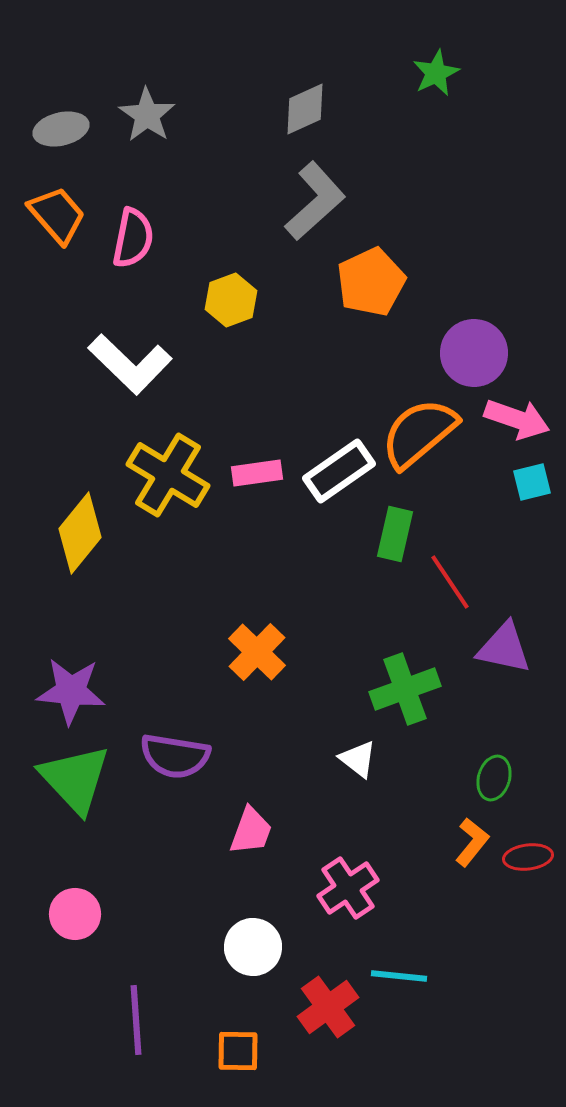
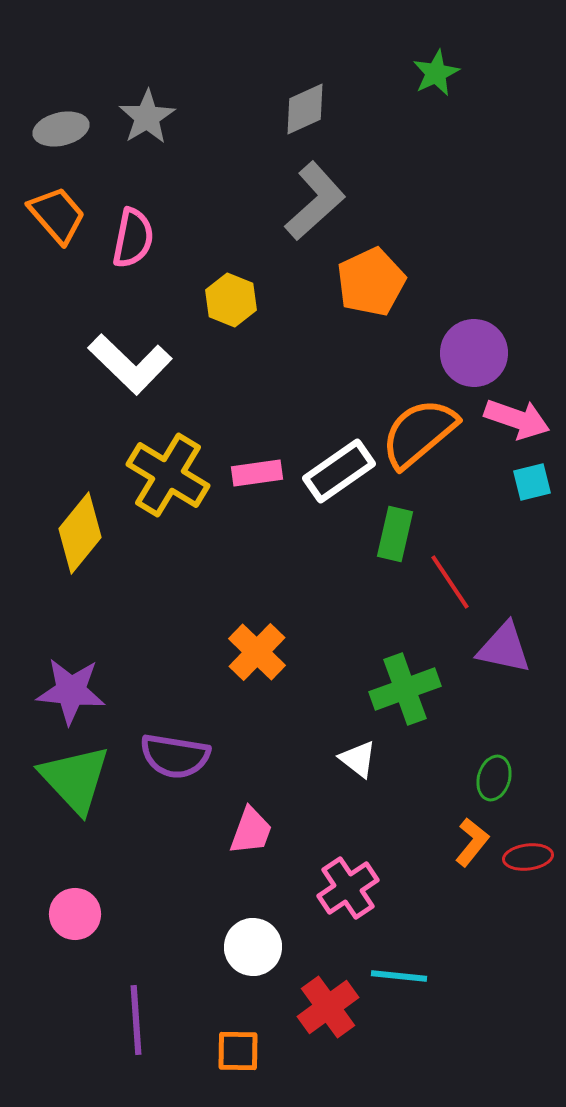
gray star: moved 2 px down; rotated 6 degrees clockwise
yellow hexagon: rotated 18 degrees counterclockwise
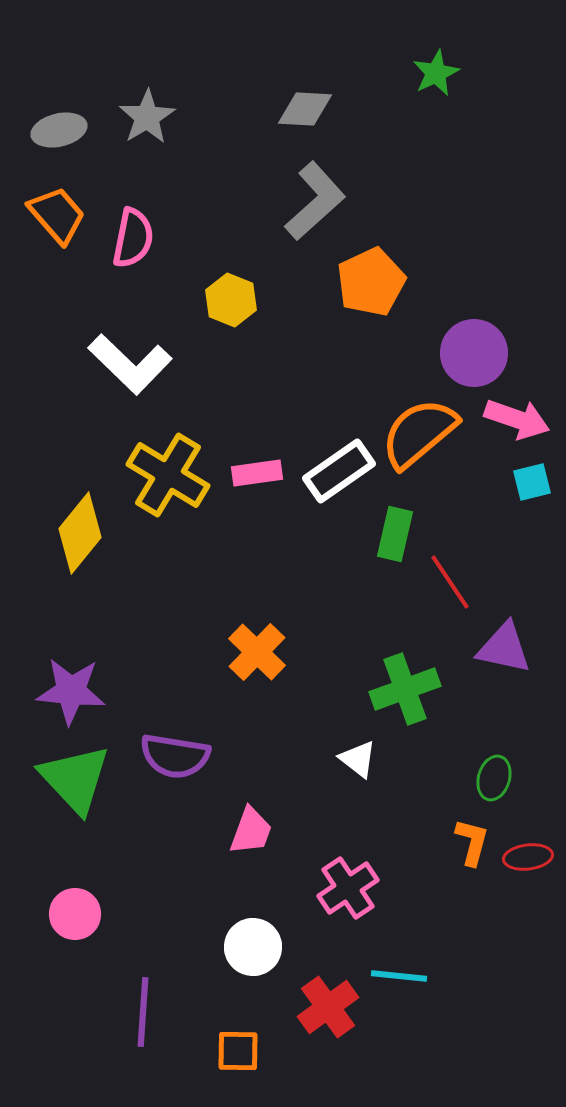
gray diamond: rotated 28 degrees clockwise
gray ellipse: moved 2 px left, 1 px down
orange L-shape: rotated 24 degrees counterclockwise
purple line: moved 7 px right, 8 px up; rotated 8 degrees clockwise
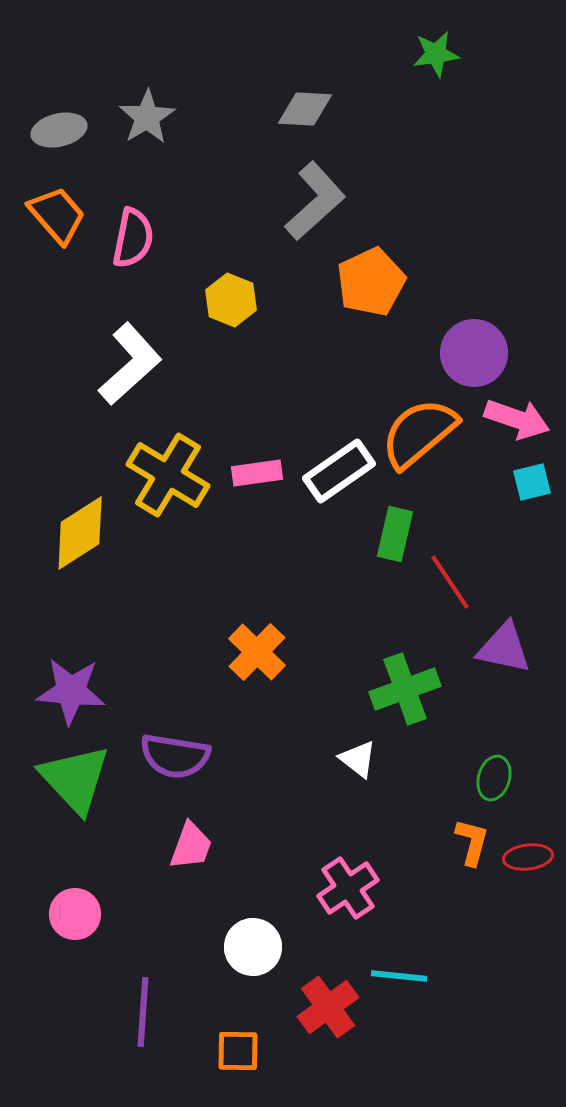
green star: moved 19 px up; rotated 18 degrees clockwise
white L-shape: rotated 86 degrees counterclockwise
yellow diamond: rotated 18 degrees clockwise
pink trapezoid: moved 60 px left, 15 px down
